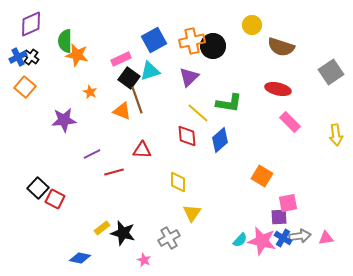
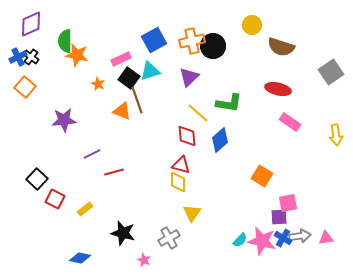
orange star at (90, 92): moved 8 px right, 8 px up
pink rectangle at (290, 122): rotated 10 degrees counterclockwise
red triangle at (142, 150): moved 39 px right, 15 px down; rotated 12 degrees clockwise
black square at (38, 188): moved 1 px left, 9 px up
yellow rectangle at (102, 228): moved 17 px left, 19 px up
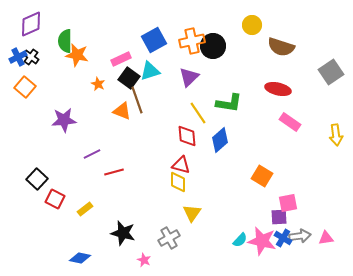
yellow line at (198, 113): rotated 15 degrees clockwise
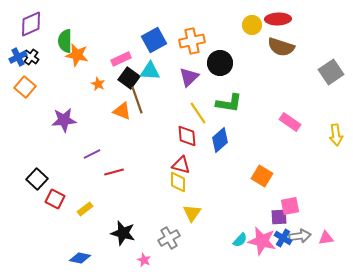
black circle at (213, 46): moved 7 px right, 17 px down
cyan triangle at (150, 71): rotated 20 degrees clockwise
red ellipse at (278, 89): moved 70 px up; rotated 15 degrees counterclockwise
pink square at (288, 203): moved 2 px right, 3 px down
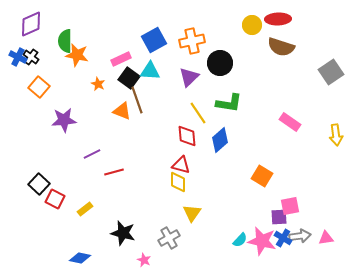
blue cross at (18, 57): rotated 36 degrees counterclockwise
orange square at (25, 87): moved 14 px right
black square at (37, 179): moved 2 px right, 5 px down
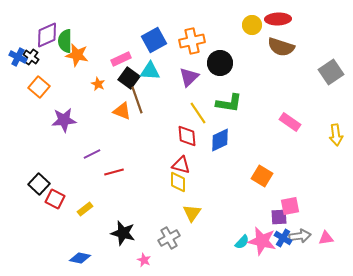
purple diamond at (31, 24): moved 16 px right, 11 px down
blue diamond at (220, 140): rotated 15 degrees clockwise
cyan semicircle at (240, 240): moved 2 px right, 2 px down
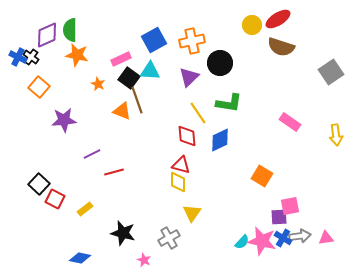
red ellipse at (278, 19): rotated 30 degrees counterclockwise
green semicircle at (65, 41): moved 5 px right, 11 px up
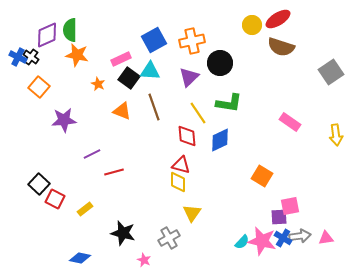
brown line at (137, 100): moved 17 px right, 7 px down
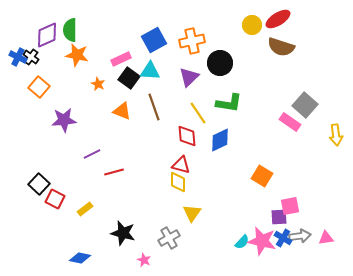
gray square at (331, 72): moved 26 px left, 33 px down; rotated 15 degrees counterclockwise
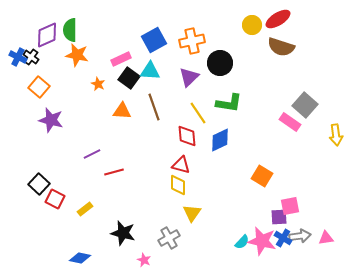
orange triangle at (122, 111): rotated 18 degrees counterclockwise
purple star at (64, 120): moved 13 px left; rotated 20 degrees clockwise
yellow diamond at (178, 182): moved 3 px down
